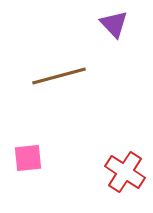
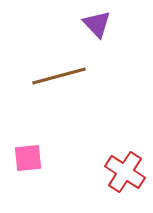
purple triangle: moved 17 px left
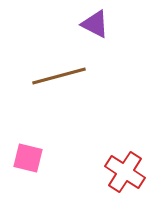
purple triangle: moved 2 px left; rotated 20 degrees counterclockwise
pink square: rotated 20 degrees clockwise
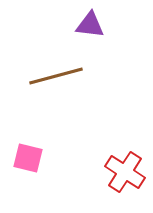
purple triangle: moved 5 px left, 1 px down; rotated 20 degrees counterclockwise
brown line: moved 3 px left
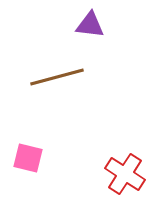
brown line: moved 1 px right, 1 px down
red cross: moved 2 px down
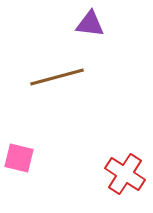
purple triangle: moved 1 px up
pink square: moved 9 px left
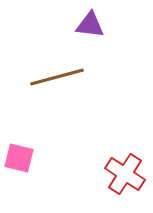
purple triangle: moved 1 px down
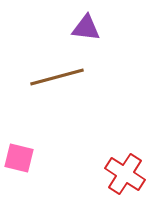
purple triangle: moved 4 px left, 3 px down
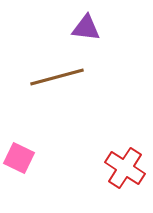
pink square: rotated 12 degrees clockwise
red cross: moved 6 px up
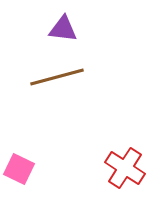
purple triangle: moved 23 px left, 1 px down
pink square: moved 11 px down
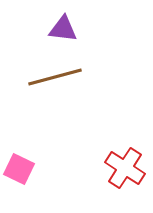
brown line: moved 2 px left
